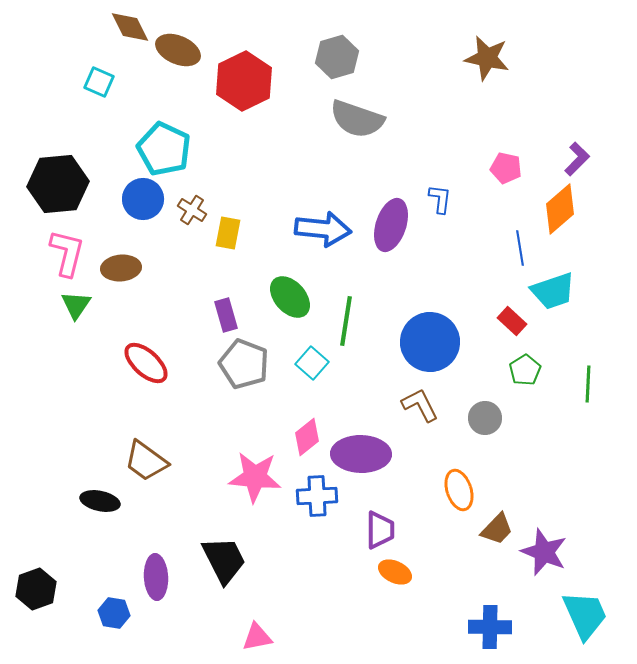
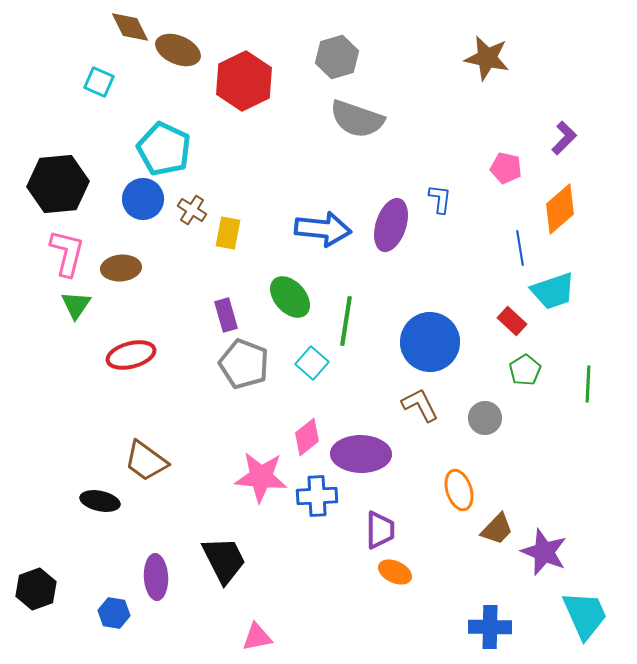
purple L-shape at (577, 159): moved 13 px left, 21 px up
red ellipse at (146, 363): moved 15 px left, 8 px up; rotated 57 degrees counterclockwise
pink star at (255, 477): moved 6 px right
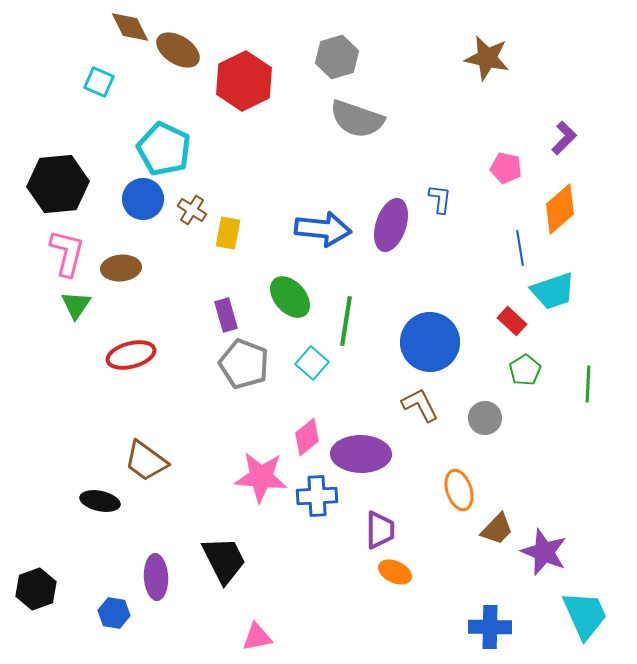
brown ellipse at (178, 50): rotated 9 degrees clockwise
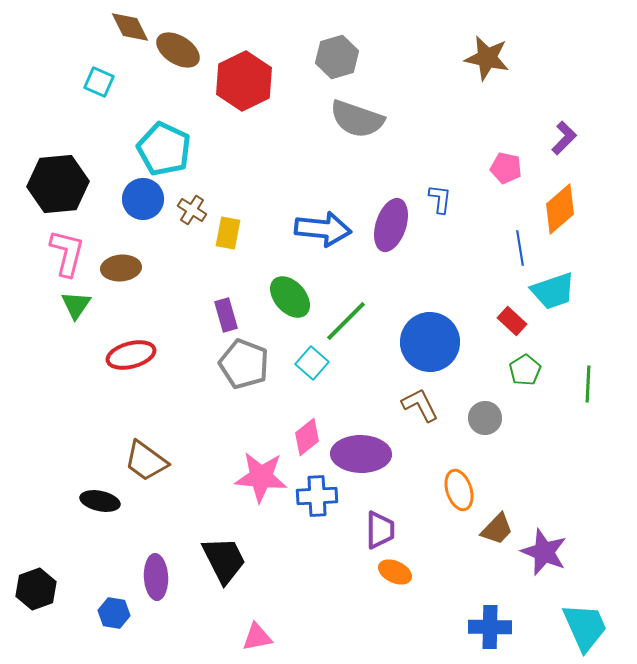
green line at (346, 321): rotated 36 degrees clockwise
cyan trapezoid at (585, 615): moved 12 px down
